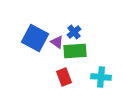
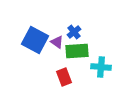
blue square: moved 2 px down
green rectangle: moved 2 px right
cyan cross: moved 10 px up
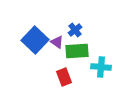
blue cross: moved 1 px right, 2 px up
blue square: rotated 16 degrees clockwise
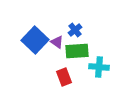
cyan cross: moved 2 px left
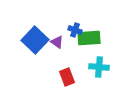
blue cross: rotated 32 degrees counterclockwise
green rectangle: moved 12 px right, 13 px up
red rectangle: moved 3 px right
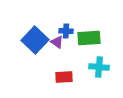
blue cross: moved 9 px left, 1 px down; rotated 16 degrees counterclockwise
red rectangle: moved 3 px left; rotated 72 degrees counterclockwise
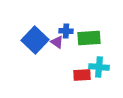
red rectangle: moved 18 px right, 2 px up
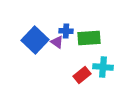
cyan cross: moved 4 px right
red rectangle: rotated 36 degrees counterclockwise
